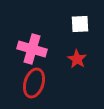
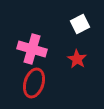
white square: rotated 24 degrees counterclockwise
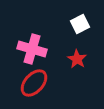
red ellipse: rotated 24 degrees clockwise
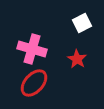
white square: moved 2 px right, 1 px up
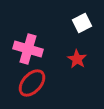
pink cross: moved 4 px left
red ellipse: moved 2 px left
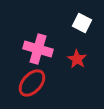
white square: rotated 36 degrees counterclockwise
pink cross: moved 10 px right
